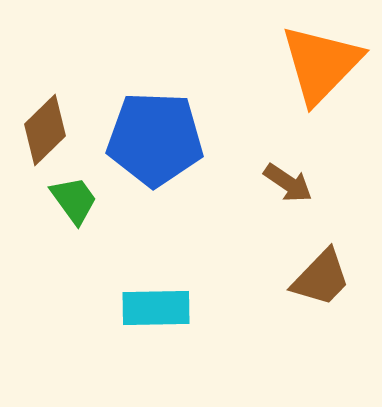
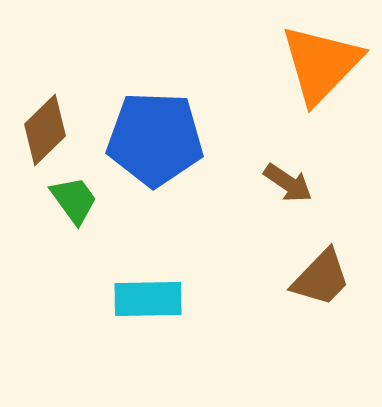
cyan rectangle: moved 8 px left, 9 px up
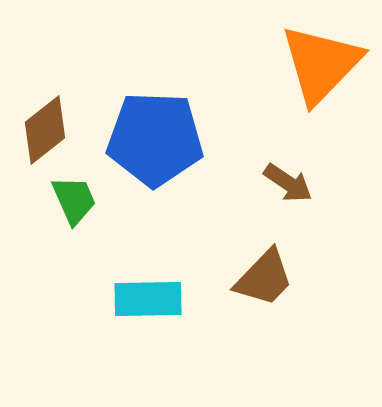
brown diamond: rotated 6 degrees clockwise
green trapezoid: rotated 12 degrees clockwise
brown trapezoid: moved 57 px left
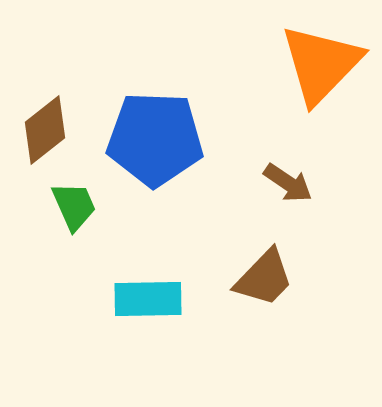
green trapezoid: moved 6 px down
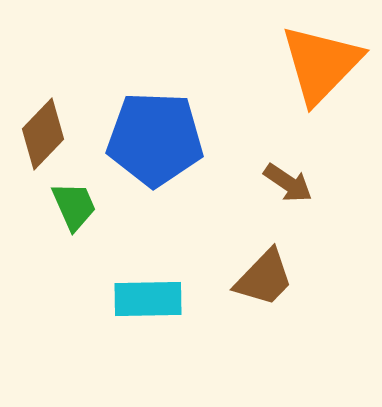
brown diamond: moved 2 px left, 4 px down; rotated 8 degrees counterclockwise
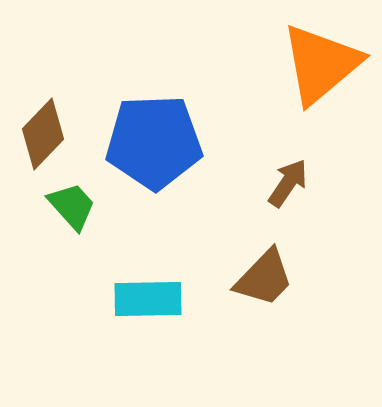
orange triangle: rotated 6 degrees clockwise
blue pentagon: moved 1 px left, 3 px down; rotated 4 degrees counterclockwise
brown arrow: rotated 90 degrees counterclockwise
green trapezoid: moved 2 px left; rotated 18 degrees counterclockwise
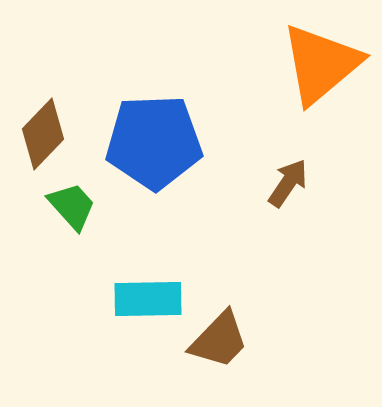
brown trapezoid: moved 45 px left, 62 px down
